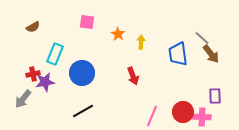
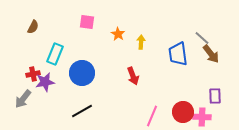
brown semicircle: rotated 32 degrees counterclockwise
black line: moved 1 px left
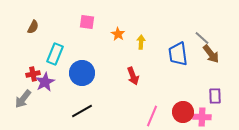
purple star: rotated 18 degrees counterclockwise
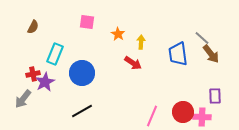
red arrow: moved 13 px up; rotated 36 degrees counterclockwise
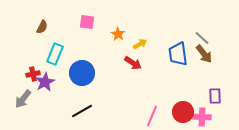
brown semicircle: moved 9 px right
yellow arrow: moved 1 px left, 2 px down; rotated 56 degrees clockwise
brown arrow: moved 7 px left
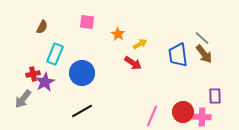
blue trapezoid: moved 1 px down
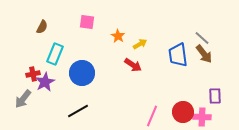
orange star: moved 2 px down
red arrow: moved 2 px down
black line: moved 4 px left
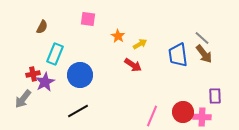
pink square: moved 1 px right, 3 px up
blue circle: moved 2 px left, 2 px down
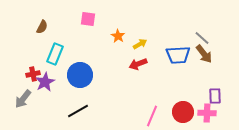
blue trapezoid: rotated 85 degrees counterclockwise
red arrow: moved 5 px right, 1 px up; rotated 126 degrees clockwise
pink cross: moved 5 px right, 4 px up
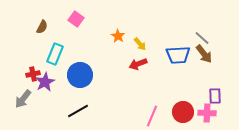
pink square: moved 12 px left; rotated 28 degrees clockwise
yellow arrow: rotated 80 degrees clockwise
